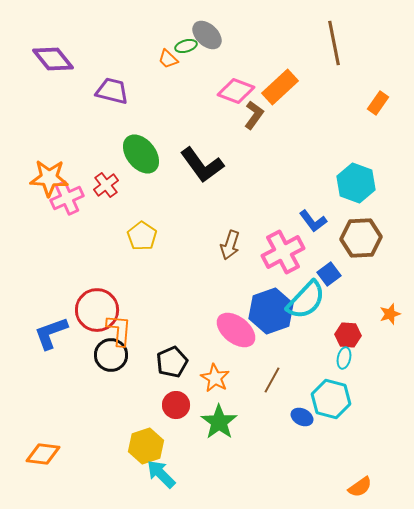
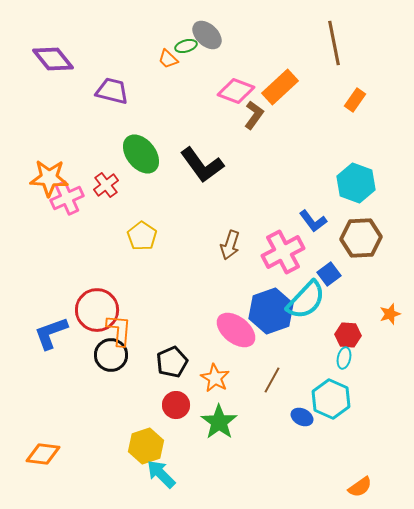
orange rectangle at (378, 103): moved 23 px left, 3 px up
cyan hexagon at (331, 399): rotated 9 degrees clockwise
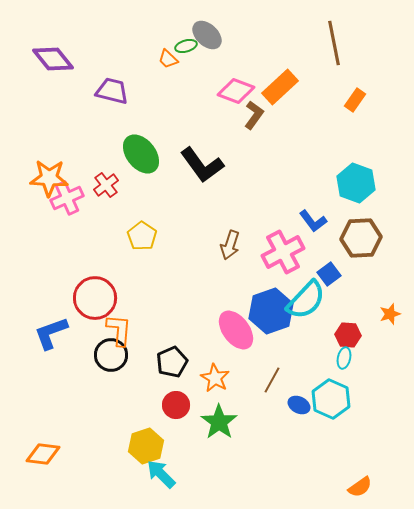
red circle at (97, 310): moved 2 px left, 12 px up
pink ellipse at (236, 330): rotated 15 degrees clockwise
blue ellipse at (302, 417): moved 3 px left, 12 px up
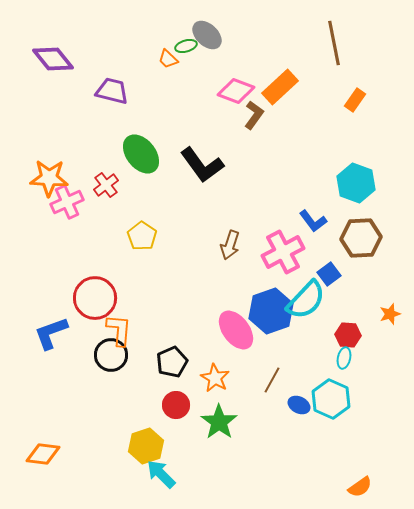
pink cross at (67, 198): moved 4 px down
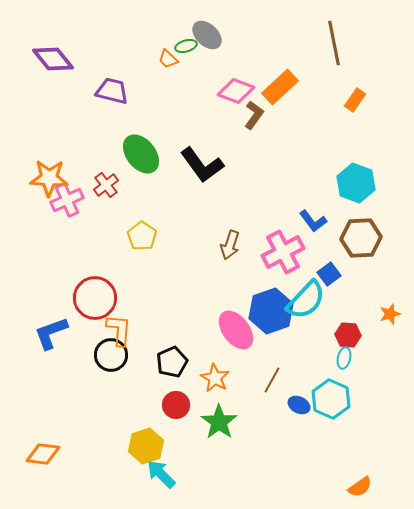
pink cross at (67, 202): moved 2 px up
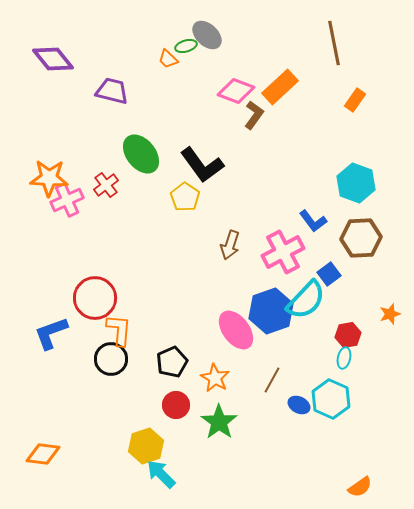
yellow pentagon at (142, 236): moved 43 px right, 39 px up
red hexagon at (348, 335): rotated 15 degrees counterclockwise
black circle at (111, 355): moved 4 px down
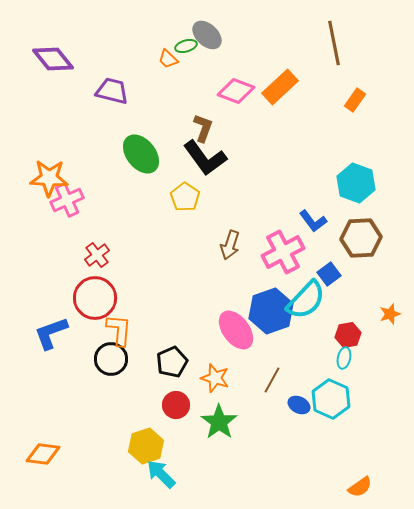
brown L-shape at (254, 115): moved 51 px left, 13 px down; rotated 16 degrees counterclockwise
black L-shape at (202, 165): moved 3 px right, 7 px up
red cross at (106, 185): moved 9 px left, 70 px down
orange star at (215, 378): rotated 12 degrees counterclockwise
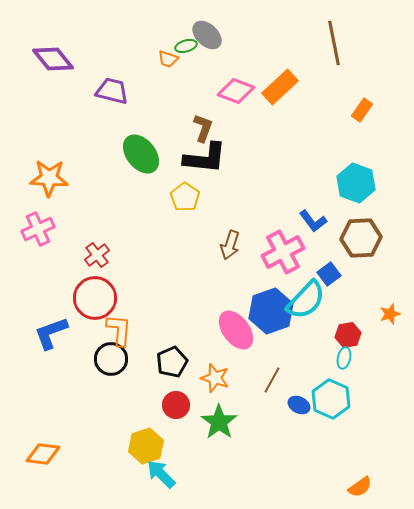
orange trapezoid at (168, 59): rotated 25 degrees counterclockwise
orange rectangle at (355, 100): moved 7 px right, 10 px down
black L-shape at (205, 158): rotated 48 degrees counterclockwise
pink cross at (67, 200): moved 29 px left, 29 px down
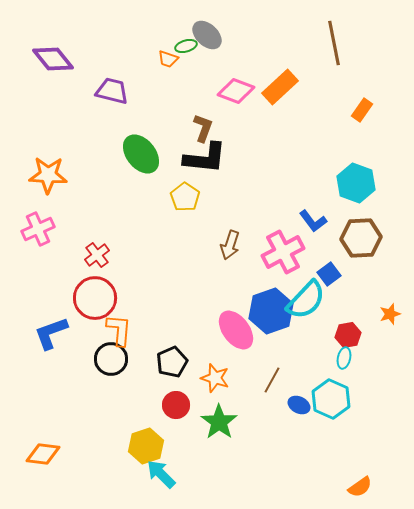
orange star at (49, 178): moved 1 px left, 3 px up
